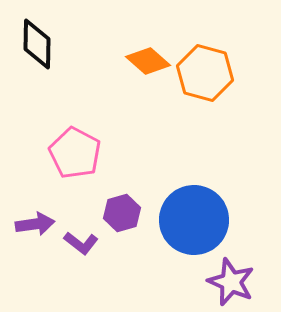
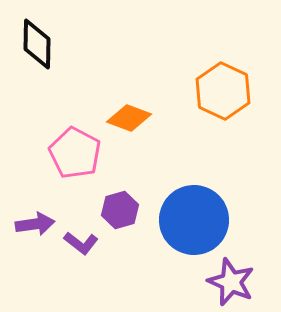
orange diamond: moved 19 px left, 57 px down; rotated 21 degrees counterclockwise
orange hexagon: moved 18 px right, 18 px down; rotated 10 degrees clockwise
purple hexagon: moved 2 px left, 3 px up
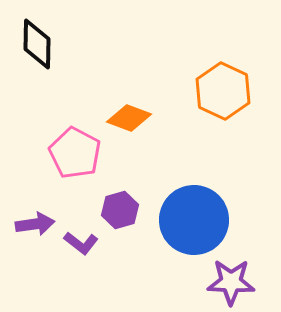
purple star: rotated 21 degrees counterclockwise
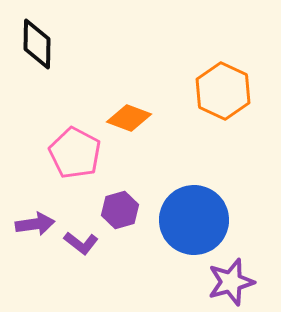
purple star: rotated 18 degrees counterclockwise
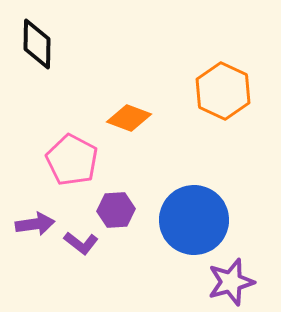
pink pentagon: moved 3 px left, 7 px down
purple hexagon: moved 4 px left; rotated 12 degrees clockwise
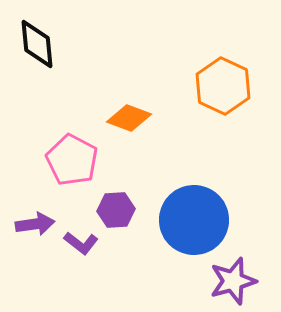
black diamond: rotated 6 degrees counterclockwise
orange hexagon: moved 5 px up
purple star: moved 2 px right, 1 px up
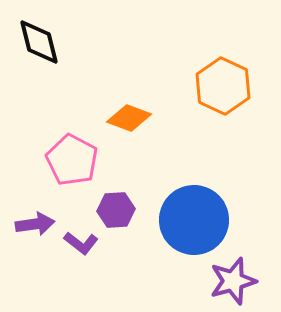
black diamond: moved 2 px right, 2 px up; rotated 9 degrees counterclockwise
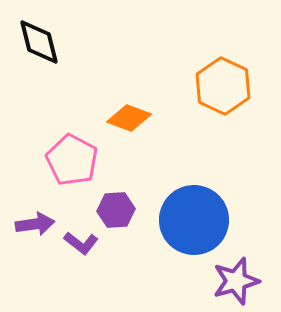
purple star: moved 3 px right
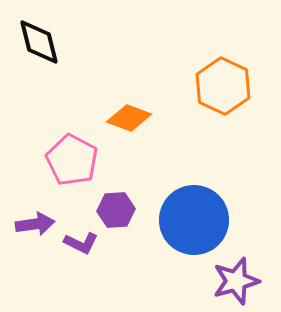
purple L-shape: rotated 12 degrees counterclockwise
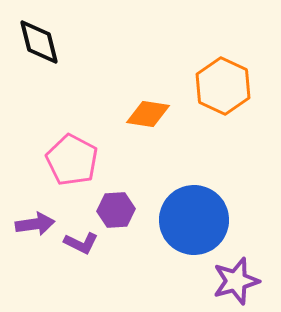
orange diamond: moved 19 px right, 4 px up; rotated 12 degrees counterclockwise
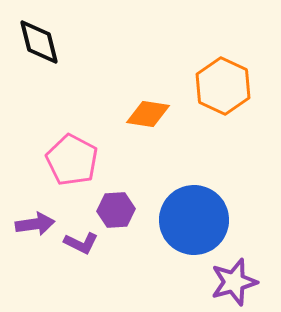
purple star: moved 2 px left, 1 px down
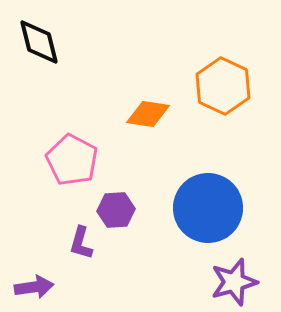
blue circle: moved 14 px right, 12 px up
purple arrow: moved 1 px left, 63 px down
purple L-shape: rotated 80 degrees clockwise
